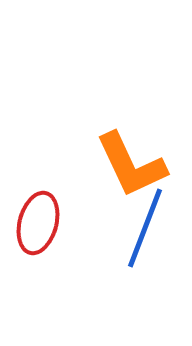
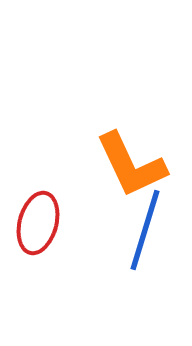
blue line: moved 2 px down; rotated 4 degrees counterclockwise
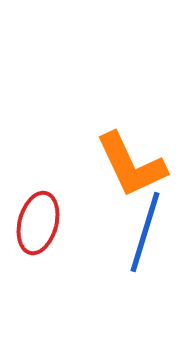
blue line: moved 2 px down
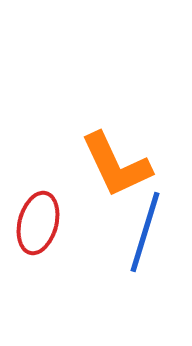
orange L-shape: moved 15 px left
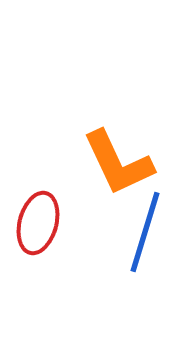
orange L-shape: moved 2 px right, 2 px up
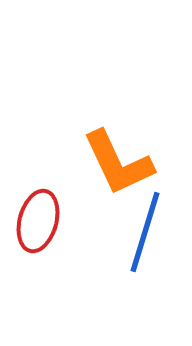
red ellipse: moved 2 px up
